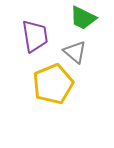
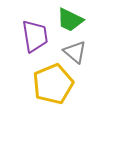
green trapezoid: moved 13 px left, 2 px down
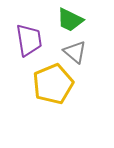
purple trapezoid: moved 6 px left, 4 px down
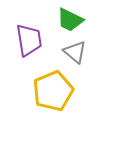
yellow pentagon: moved 7 px down
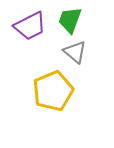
green trapezoid: rotated 84 degrees clockwise
purple trapezoid: moved 1 px right, 14 px up; rotated 72 degrees clockwise
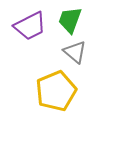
yellow pentagon: moved 3 px right
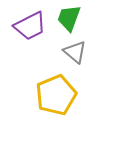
green trapezoid: moved 1 px left, 2 px up
yellow pentagon: moved 4 px down
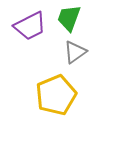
gray triangle: rotated 45 degrees clockwise
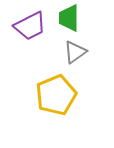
green trapezoid: rotated 20 degrees counterclockwise
